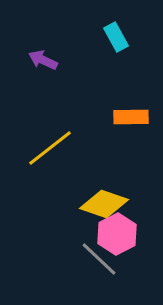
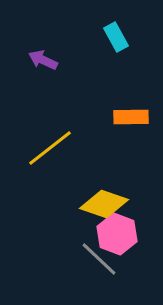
pink hexagon: rotated 12 degrees counterclockwise
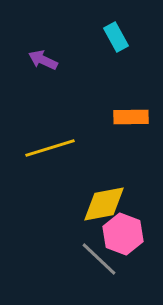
yellow line: rotated 21 degrees clockwise
yellow diamond: rotated 30 degrees counterclockwise
pink hexagon: moved 6 px right
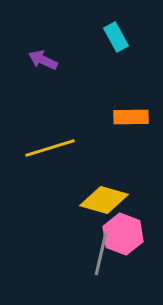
yellow diamond: moved 4 px up; rotated 27 degrees clockwise
gray line: moved 2 px right, 5 px up; rotated 60 degrees clockwise
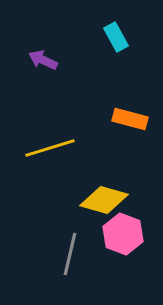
orange rectangle: moved 1 px left, 2 px down; rotated 16 degrees clockwise
gray line: moved 31 px left
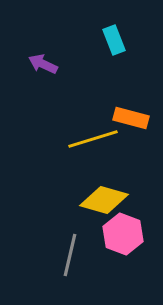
cyan rectangle: moved 2 px left, 3 px down; rotated 8 degrees clockwise
purple arrow: moved 4 px down
orange rectangle: moved 1 px right, 1 px up
yellow line: moved 43 px right, 9 px up
gray line: moved 1 px down
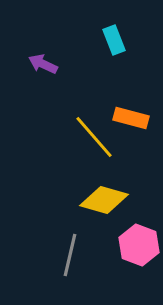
yellow line: moved 1 px right, 2 px up; rotated 66 degrees clockwise
pink hexagon: moved 16 px right, 11 px down
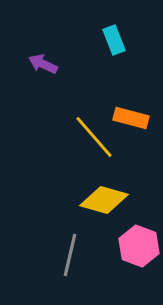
pink hexagon: moved 1 px down
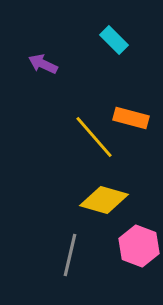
cyan rectangle: rotated 24 degrees counterclockwise
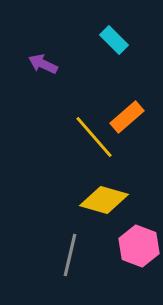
orange rectangle: moved 4 px left, 1 px up; rotated 56 degrees counterclockwise
